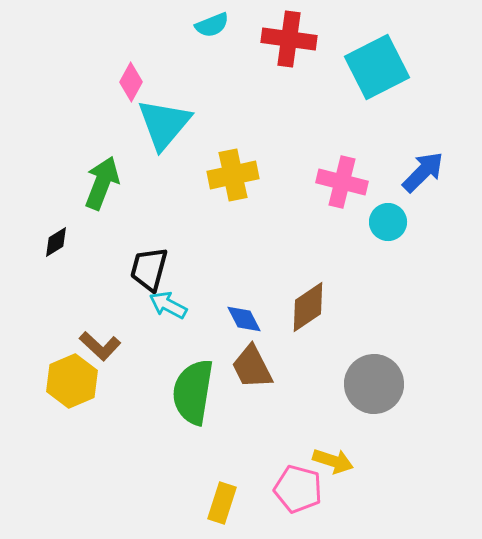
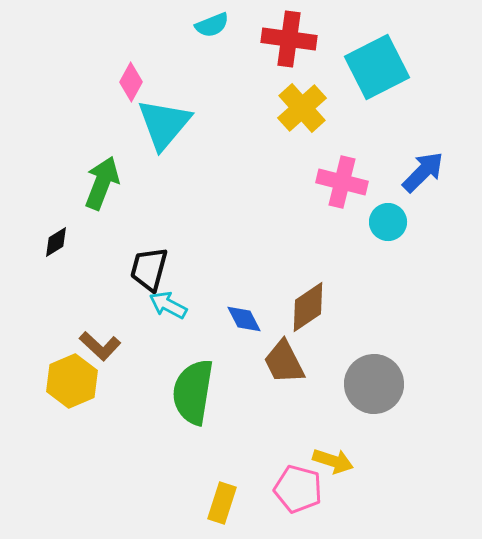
yellow cross: moved 69 px right, 67 px up; rotated 30 degrees counterclockwise
brown trapezoid: moved 32 px right, 5 px up
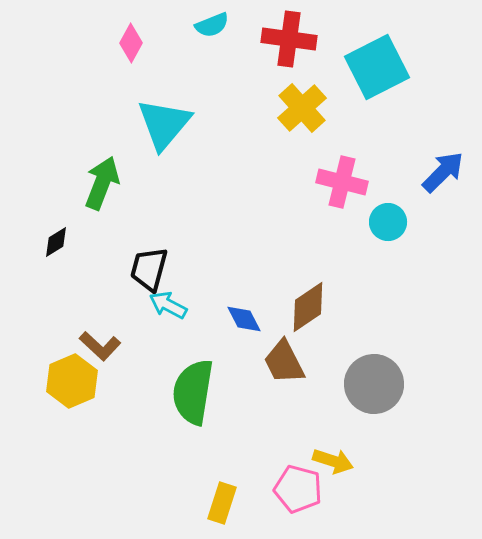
pink diamond: moved 39 px up
blue arrow: moved 20 px right
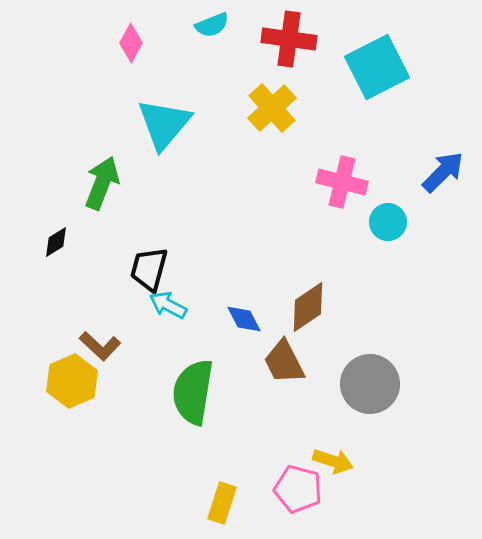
yellow cross: moved 30 px left
gray circle: moved 4 px left
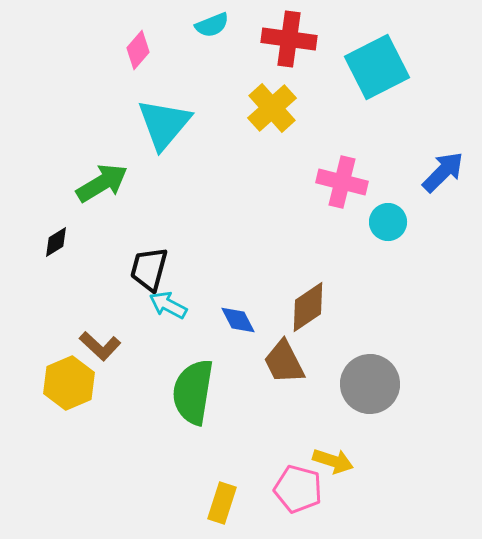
pink diamond: moved 7 px right, 7 px down; rotated 12 degrees clockwise
green arrow: rotated 38 degrees clockwise
blue diamond: moved 6 px left, 1 px down
yellow hexagon: moved 3 px left, 2 px down
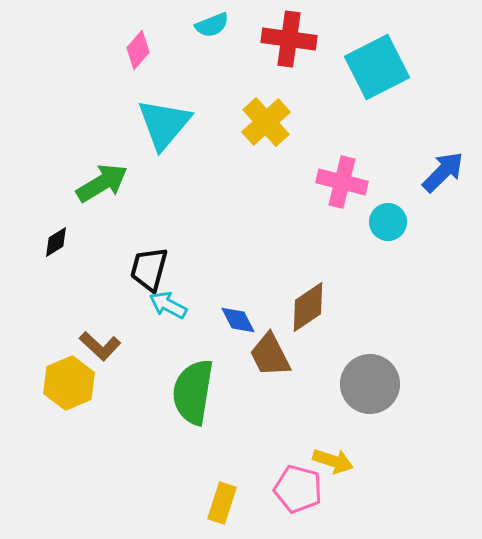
yellow cross: moved 6 px left, 14 px down
brown trapezoid: moved 14 px left, 7 px up
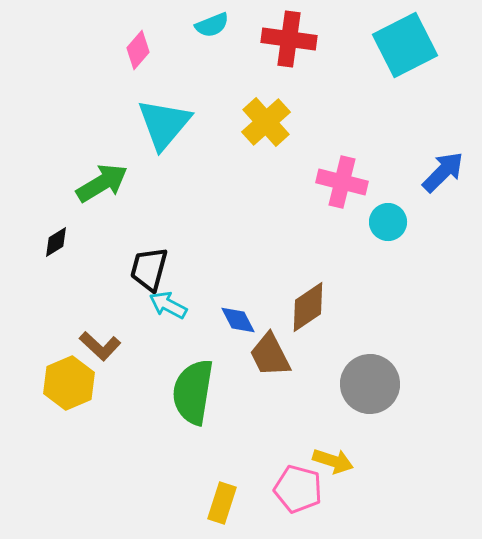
cyan square: moved 28 px right, 22 px up
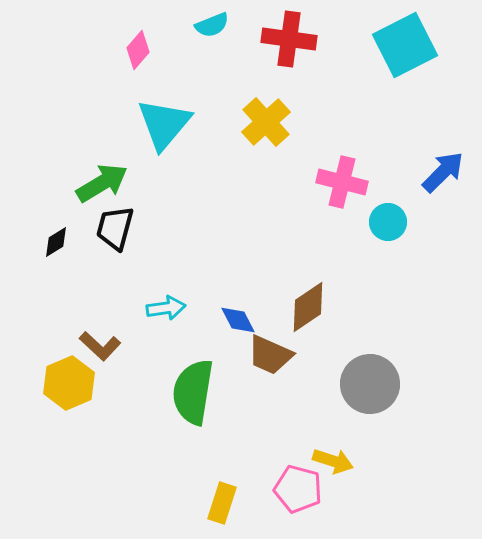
black trapezoid: moved 34 px left, 41 px up
cyan arrow: moved 2 px left, 3 px down; rotated 144 degrees clockwise
brown trapezoid: rotated 39 degrees counterclockwise
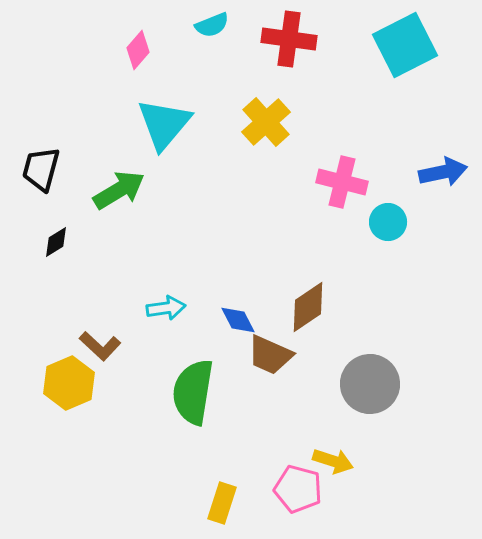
blue arrow: rotated 33 degrees clockwise
green arrow: moved 17 px right, 7 px down
black trapezoid: moved 74 px left, 59 px up
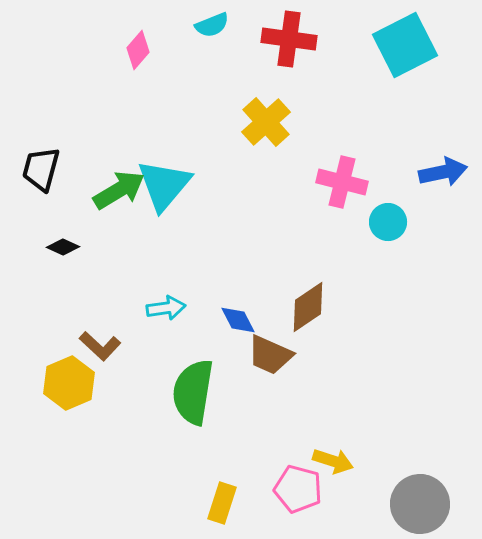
cyan triangle: moved 61 px down
black diamond: moved 7 px right, 5 px down; rotated 56 degrees clockwise
gray circle: moved 50 px right, 120 px down
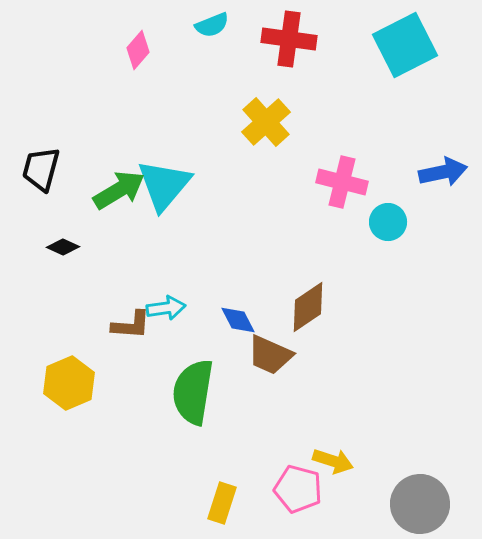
brown L-shape: moved 31 px right, 21 px up; rotated 39 degrees counterclockwise
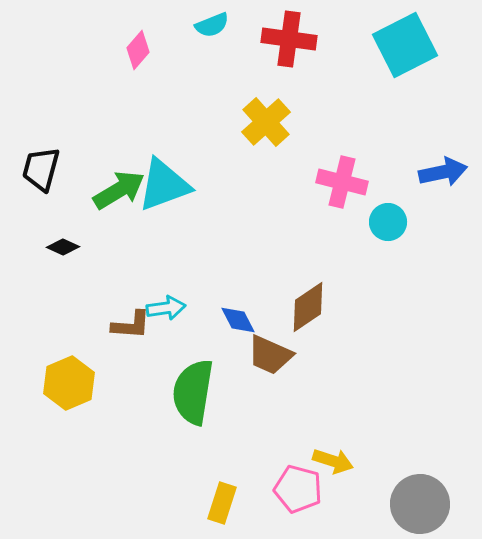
cyan triangle: rotated 30 degrees clockwise
